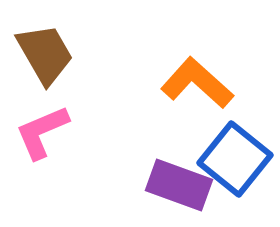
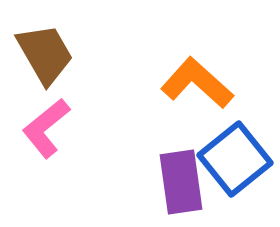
pink L-shape: moved 4 px right, 4 px up; rotated 16 degrees counterclockwise
blue square: rotated 12 degrees clockwise
purple rectangle: moved 2 px right, 3 px up; rotated 62 degrees clockwise
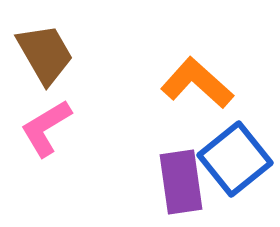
pink L-shape: rotated 8 degrees clockwise
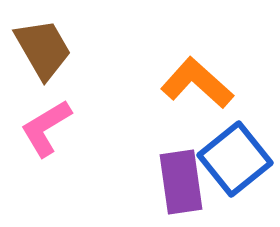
brown trapezoid: moved 2 px left, 5 px up
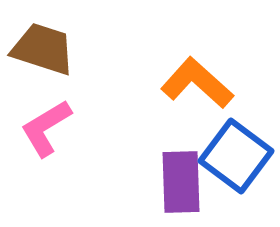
brown trapezoid: rotated 42 degrees counterclockwise
blue square: moved 1 px right, 3 px up; rotated 14 degrees counterclockwise
purple rectangle: rotated 6 degrees clockwise
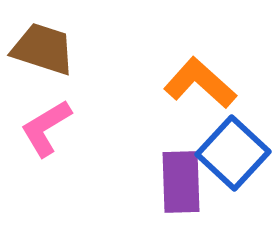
orange L-shape: moved 3 px right
blue square: moved 3 px left, 3 px up; rotated 6 degrees clockwise
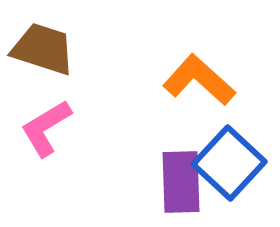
orange L-shape: moved 1 px left, 3 px up
blue square: moved 4 px left, 10 px down
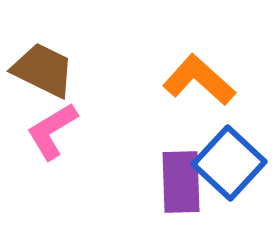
brown trapezoid: moved 21 px down; rotated 8 degrees clockwise
pink L-shape: moved 6 px right, 3 px down
